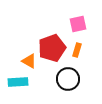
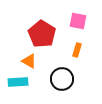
pink square: moved 3 px up; rotated 24 degrees clockwise
red pentagon: moved 10 px left, 14 px up; rotated 20 degrees counterclockwise
black circle: moved 6 px left
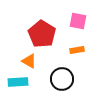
orange rectangle: rotated 64 degrees clockwise
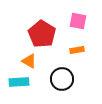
cyan rectangle: moved 1 px right
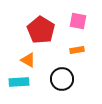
red pentagon: moved 1 px left, 4 px up
orange triangle: moved 1 px left, 1 px up
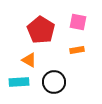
pink square: moved 1 px down
orange triangle: moved 1 px right
black circle: moved 8 px left, 3 px down
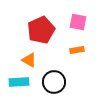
red pentagon: rotated 16 degrees clockwise
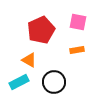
cyan rectangle: rotated 24 degrees counterclockwise
